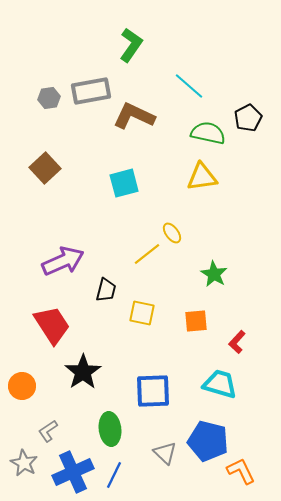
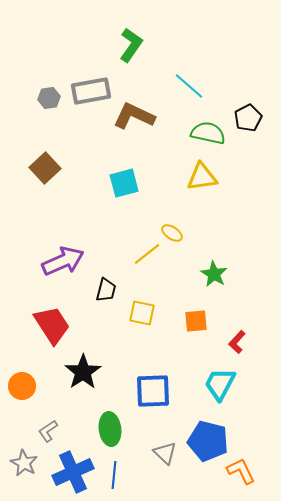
yellow ellipse: rotated 20 degrees counterclockwise
cyan trapezoid: rotated 78 degrees counterclockwise
blue line: rotated 20 degrees counterclockwise
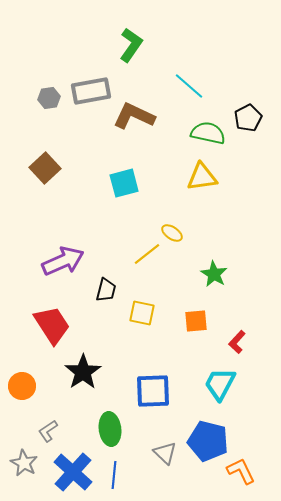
blue cross: rotated 24 degrees counterclockwise
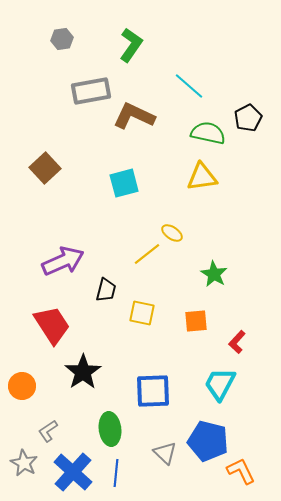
gray hexagon: moved 13 px right, 59 px up
blue line: moved 2 px right, 2 px up
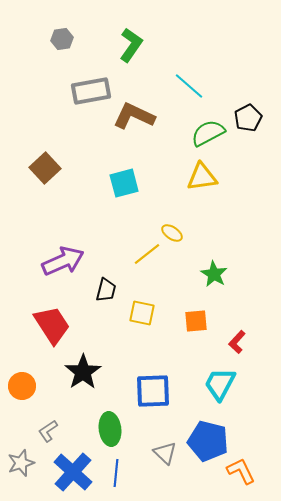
green semicircle: rotated 40 degrees counterclockwise
gray star: moved 3 px left; rotated 24 degrees clockwise
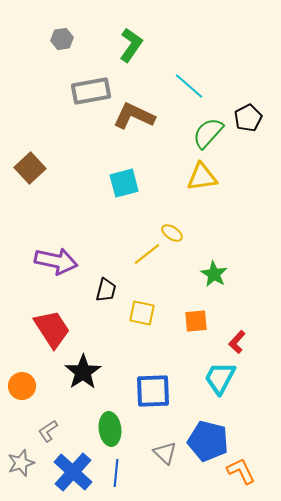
green semicircle: rotated 20 degrees counterclockwise
brown square: moved 15 px left
purple arrow: moved 7 px left; rotated 36 degrees clockwise
red trapezoid: moved 4 px down
cyan trapezoid: moved 6 px up
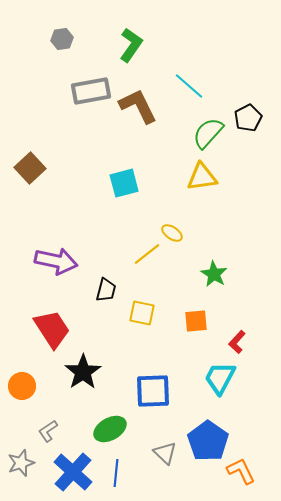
brown L-shape: moved 4 px right, 10 px up; rotated 39 degrees clockwise
green ellipse: rotated 68 degrees clockwise
blue pentagon: rotated 21 degrees clockwise
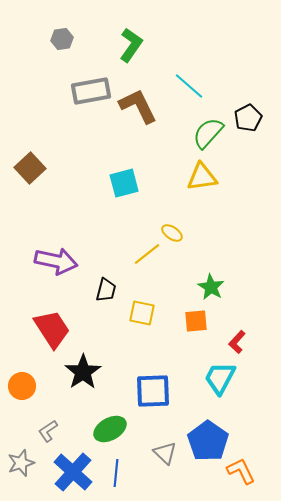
green star: moved 3 px left, 13 px down
